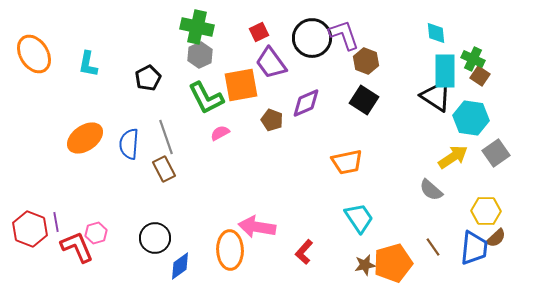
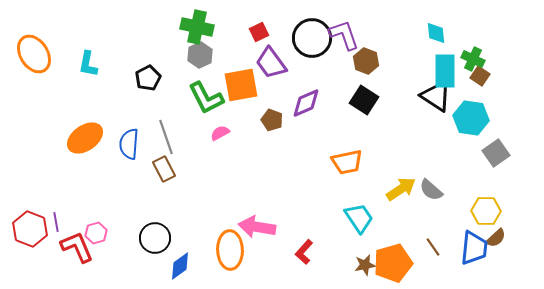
yellow arrow at (453, 157): moved 52 px left, 32 px down
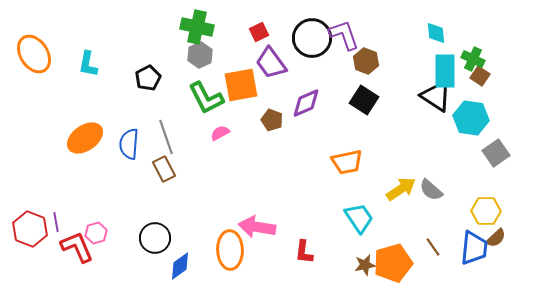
red L-shape at (304, 252): rotated 35 degrees counterclockwise
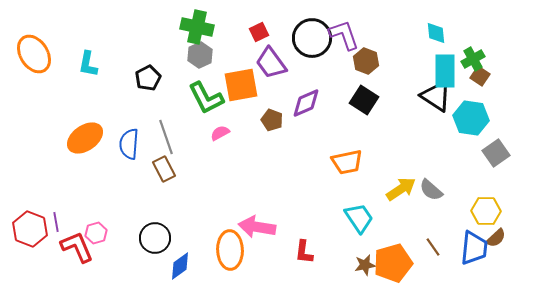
green cross at (473, 59): rotated 35 degrees clockwise
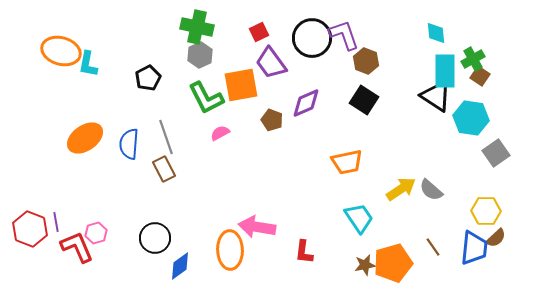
orange ellipse at (34, 54): moved 27 px right, 3 px up; rotated 42 degrees counterclockwise
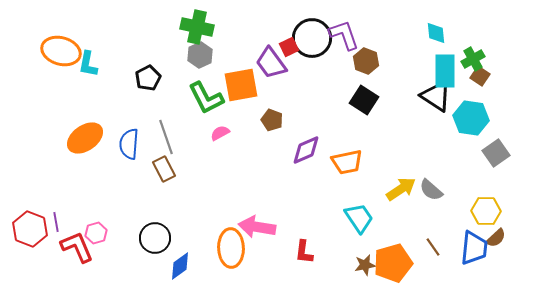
red square at (259, 32): moved 30 px right, 15 px down
purple diamond at (306, 103): moved 47 px down
orange ellipse at (230, 250): moved 1 px right, 2 px up
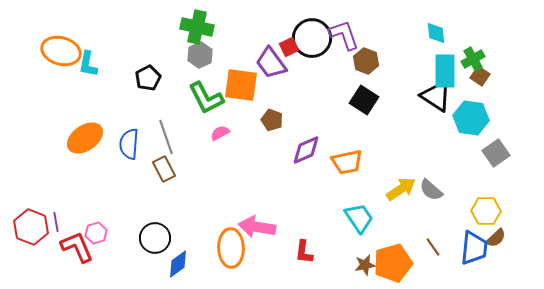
orange square at (241, 85): rotated 18 degrees clockwise
red hexagon at (30, 229): moved 1 px right, 2 px up
blue diamond at (180, 266): moved 2 px left, 2 px up
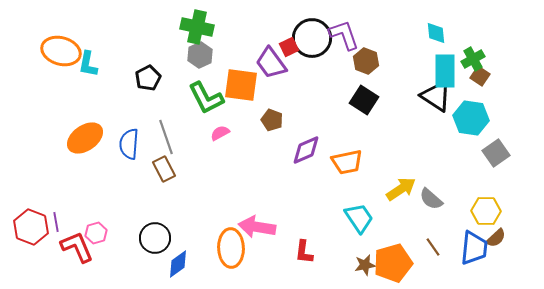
gray semicircle at (431, 190): moved 9 px down
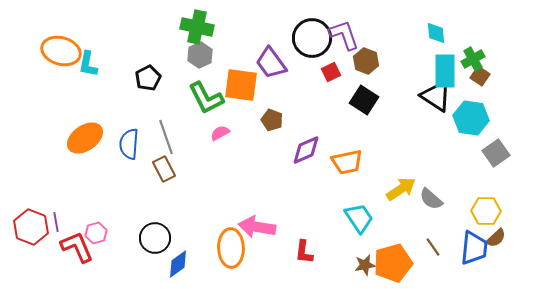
red square at (289, 47): moved 42 px right, 25 px down
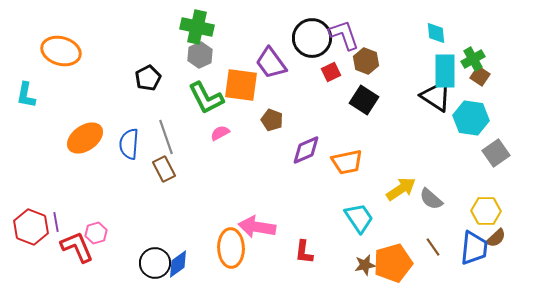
cyan L-shape at (88, 64): moved 62 px left, 31 px down
black circle at (155, 238): moved 25 px down
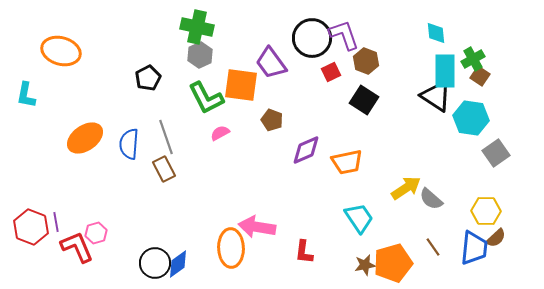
yellow arrow at (401, 189): moved 5 px right, 1 px up
